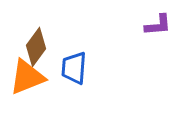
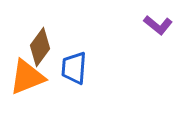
purple L-shape: rotated 44 degrees clockwise
brown diamond: moved 4 px right
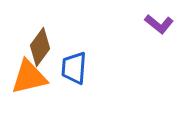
purple L-shape: moved 1 px right, 1 px up
orange triangle: moved 2 px right; rotated 9 degrees clockwise
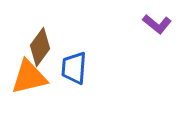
purple L-shape: moved 2 px left
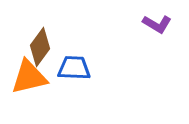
purple L-shape: rotated 8 degrees counterclockwise
blue trapezoid: rotated 88 degrees clockwise
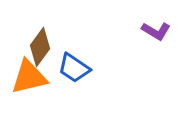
purple L-shape: moved 1 px left, 7 px down
blue trapezoid: rotated 148 degrees counterclockwise
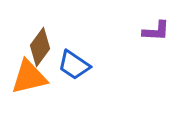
purple L-shape: rotated 28 degrees counterclockwise
blue trapezoid: moved 3 px up
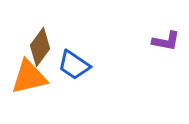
purple L-shape: moved 10 px right, 10 px down; rotated 8 degrees clockwise
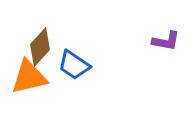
brown diamond: rotated 6 degrees clockwise
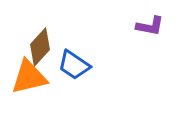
purple L-shape: moved 16 px left, 15 px up
